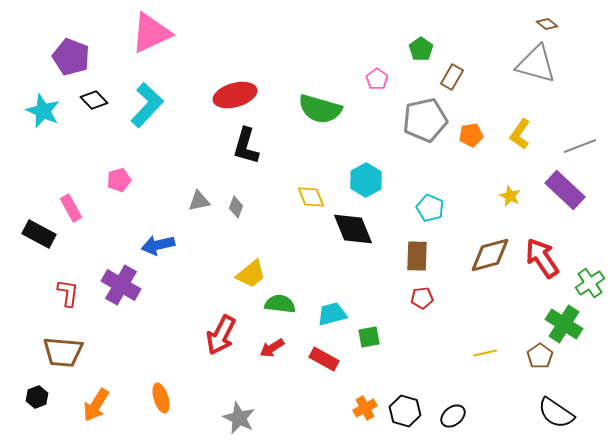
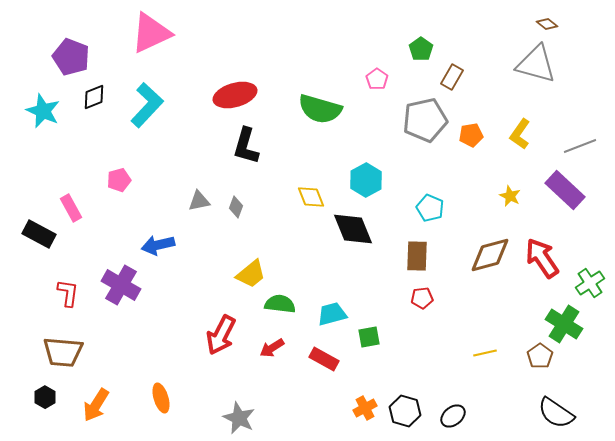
black diamond at (94, 100): moved 3 px up; rotated 68 degrees counterclockwise
black hexagon at (37, 397): moved 8 px right; rotated 10 degrees counterclockwise
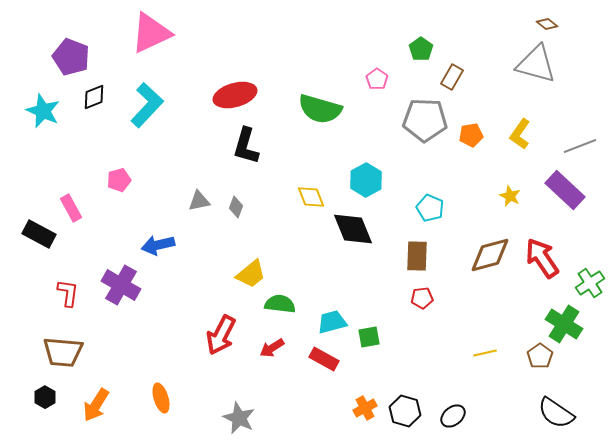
gray pentagon at (425, 120): rotated 15 degrees clockwise
cyan trapezoid at (332, 314): moved 8 px down
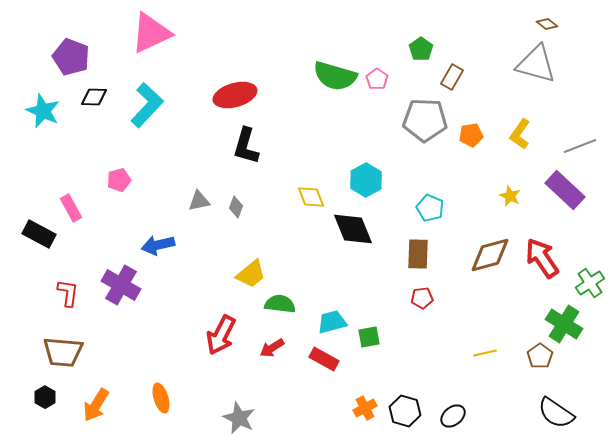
black diamond at (94, 97): rotated 24 degrees clockwise
green semicircle at (320, 109): moved 15 px right, 33 px up
brown rectangle at (417, 256): moved 1 px right, 2 px up
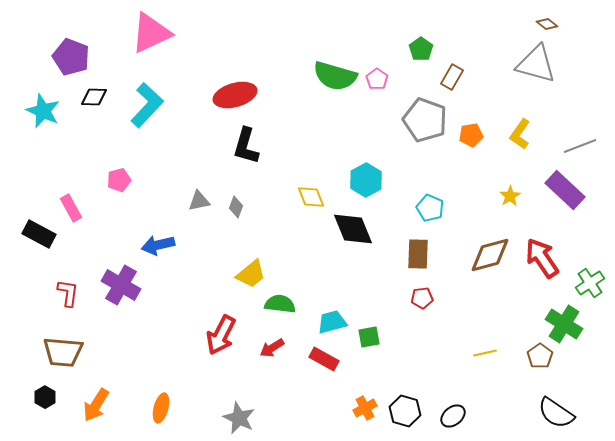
gray pentagon at (425, 120): rotated 18 degrees clockwise
yellow star at (510, 196): rotated 15 degrees clockwise
orange ellipse at (161, 398): moved 10 px down; rotated 32 degrees clockwise
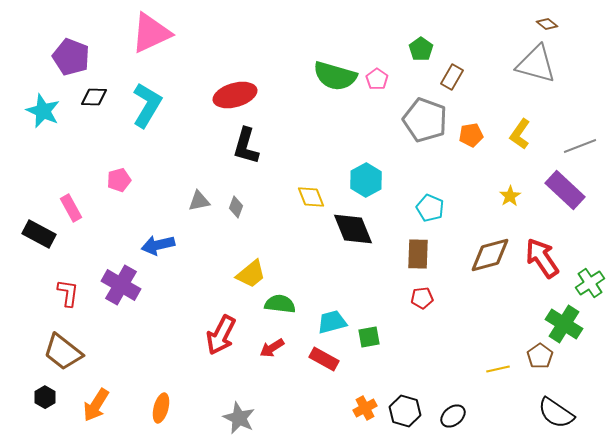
cyan L-shape at (147, 105): rotated 12 degrees counterclockwise
brown trapezoid at (63, 352): rotated 33 degrees clockwise
yellow line at (485, 353): moved 13 px right, 16 px down
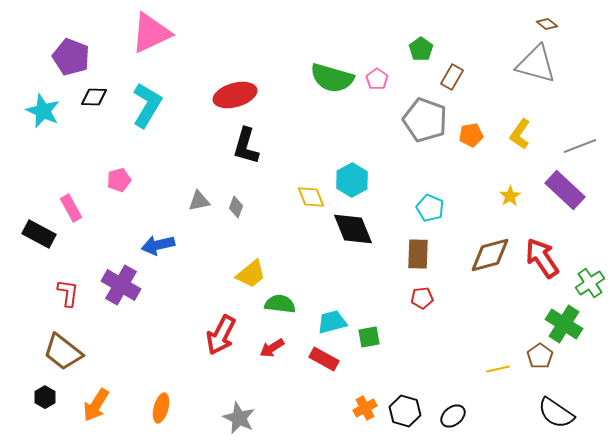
green semicircle at (335, 76): moved 3 px left, 2 px down
cyan hexagon at (366, 180): moved 14 px left
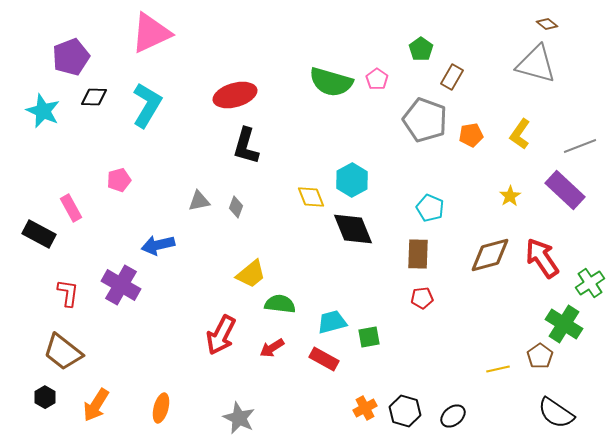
purple pentagon at (71, 57): rotated 30 degrees clockwise
green semicircle at (332, 78): moved 1 px left, 4 px down
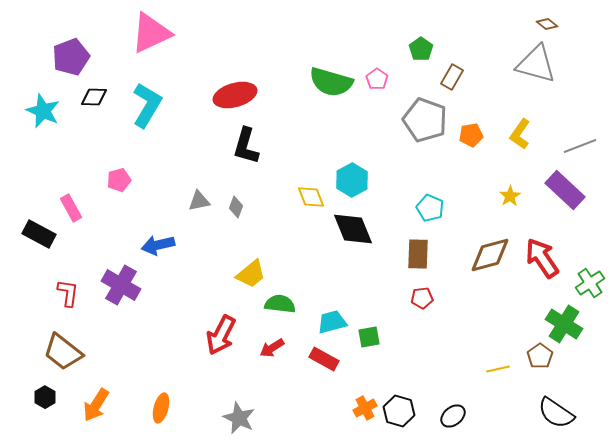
black hexagon at (405, 411): moved 6 px left
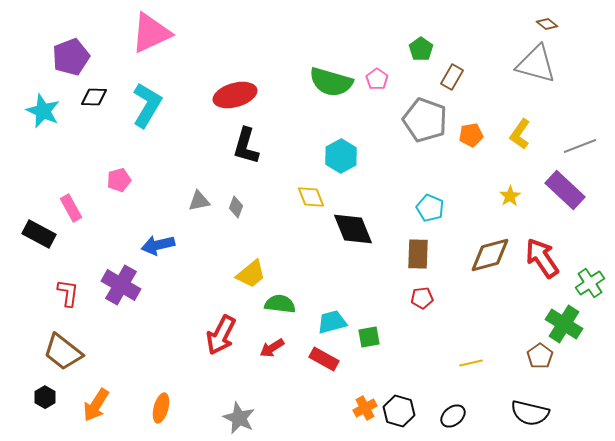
cyan hexagon at (352, 180): moved 11 px left, 24 px up
yellow line at (498, 369): moved 27 px left, 6 px up
black semicircle at (556, 413): moved 26 px left; rotated 21 degrees counterclockwise
